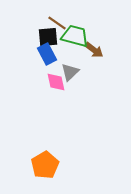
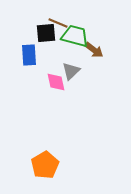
brown line: moved 1 px right; rotated 12 degrees counterclockwise
black square: moved 2 px left, 4 px up
blue rectangle: moved 18 px left, 1 px down; rotated 25 degrees clockwise
gray triangle: moved 1 px right, 1 px up
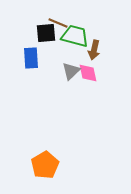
brown arrow: rotated 66 degrees clockwise
blue rectangle: moved 2 px right, 3 px down
pink diamond: moved 32 px right, 9 px up
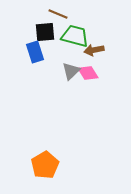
brown line: moved 9 px up
black square: moved 1 px left, 1 px up
brown arrow: rotated 66 degrees clockwise
blue rectangle: moved 4 px right, 6 px up; rotated 15 degrees counterclockwise
pink diamond: rotated 20 degrees counterclockwise
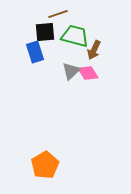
brown line: rotated 42 degrees counterclockwise
brown arrow: rotated 54 degrees counterclockwise
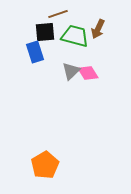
brown arrow: moved 4 px right, 21 px up
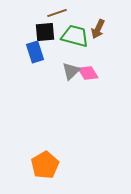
brown line: moved 1 px left, 1 px up
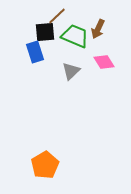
brown line: moved 3 px down; rotated 24 degrees counterclockwise
green trapezoid: rotated 8 degrees clockwise
pink diamond: moved 16 px right, 11 px up
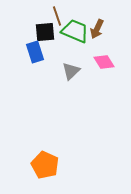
brown line: rotated 66 degrees counterclockwise
brown arrow: moved 1 px left
green trapezoid: moved 5 px up
orange pentagon: rotated 16 degrees counterclockwise
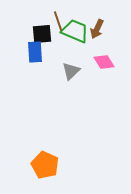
brown line: moved 1 px right, 5 px down
black square: moved 3 px left, 2 px down
blue rectangle: rotated 15 degrees clockwise
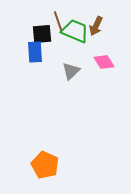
brown arrow: moved 1 px left, 3 px up
